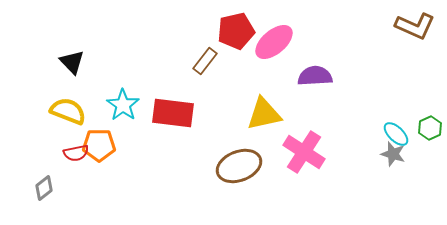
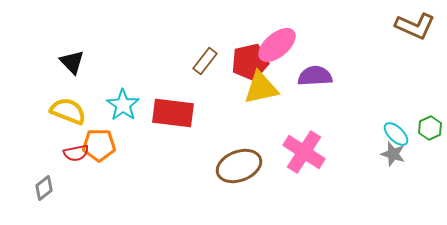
red pentagon: moved 14 px right, 31 px down
pink ellipse: moved 3 px right, 3 px down
yellow triangle: moved 3 px left, 26 px up
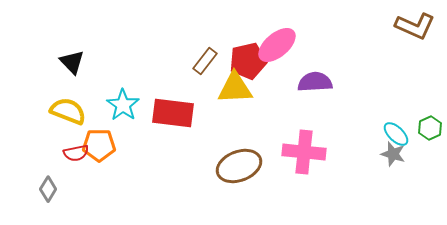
red pentagon: moved 2 px left, 1 px up
purple semicircle: moved 6 px down
yellow triangle: moved 26 px left; rotated 9 degrees clockwise
pink cross: rotated 27 degrees counterclockwise
gray diamond: moved 4 px right, 1 px down; rotated 20 degrees counterclockwise
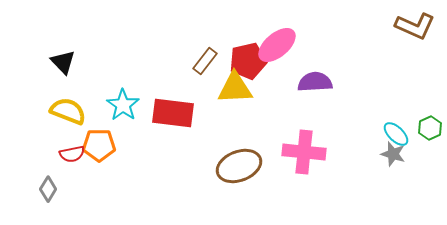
black triangle: moved 9 px left
red semicircle: moved 4 px left, 1 px down
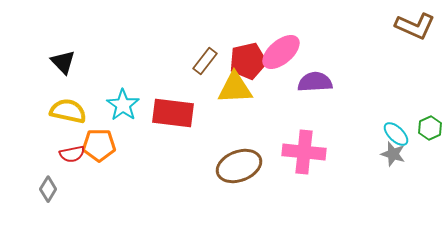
pink ellipse: moved 4 px right, 7 px down
yellow semicircle: rotated 9 degrees counterclockwise
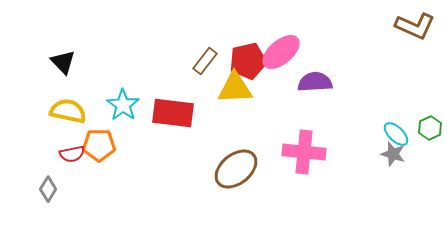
brown ellipse: moved 3 px left, 3 px down; rotated 18 degrees counterclockwise
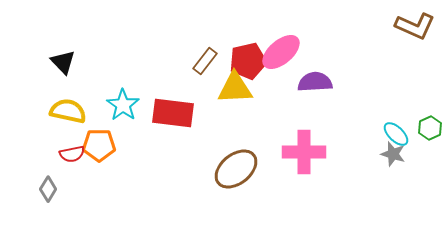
pink cross: rotated 6 degrees counterclockwise
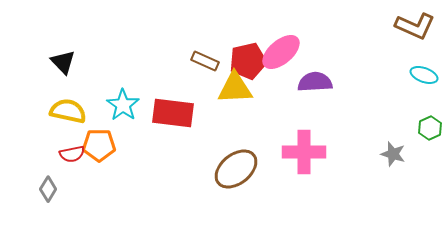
brown rectangle: rotated 76 degrees clockwise
cyan ellipse: moved 28 px right, 59 px up; rotated 24 degrees counterclockwise
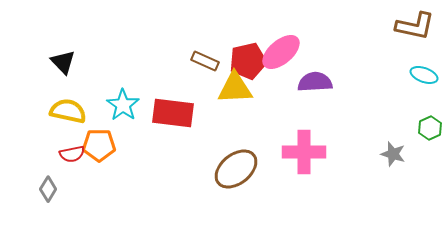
brown L-shape: rotated 12 degrees counterclockwise
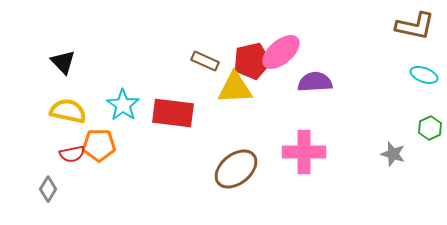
red pentagon: moved 4 px right
